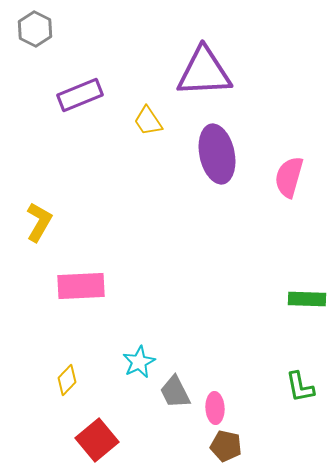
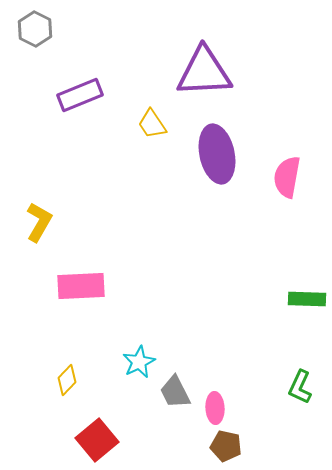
yellow trapezoid: moved 4 px right, 3 px down
pink semicircle: moved 2 px left; rotated 6 degrees counterclockwise
green L-shape: rotated 36 degrees clockwise
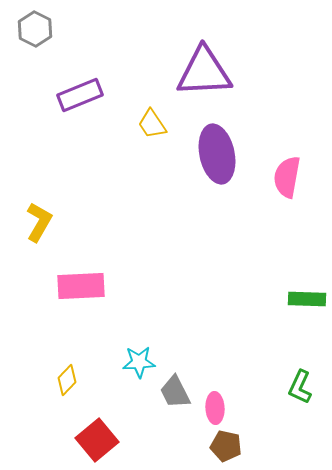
cyan star: rotated 24 degrees clockwise
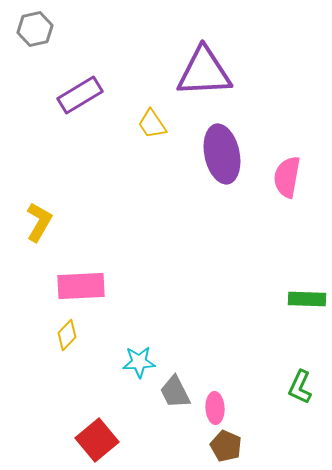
gray hexagon: rotated 20 degrees clockwise
purple rectangle: rotated 9 degrees counterclockwise
purple ellipse: moved 5 px right
yellow diamond: moved 45 px up
brown pentagon: rotated 12 degrees clockwise
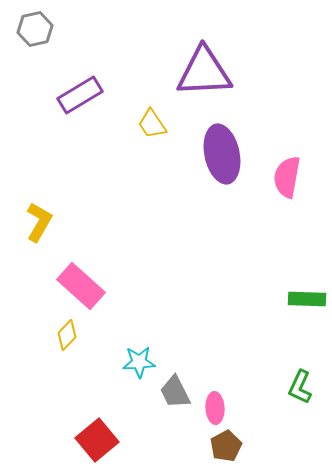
pink rectangle: rotated 45 degrees clockwise
brown pentagon: rotated 20 degrees clockwise
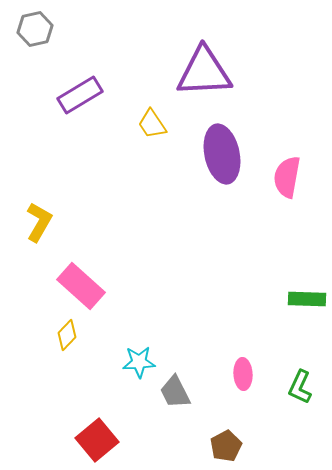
pink ellipse: moved 28 px right, 34 px up
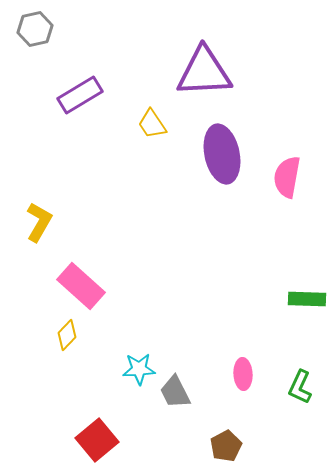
cyan star: moved 7 px down
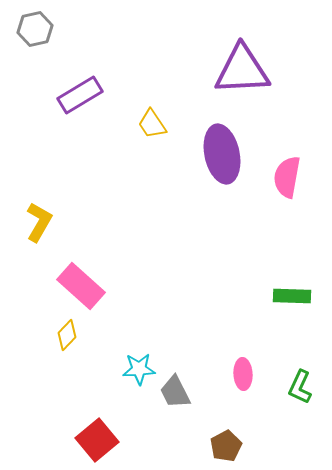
purple triangle: moved 38 px right, 2 px up
green rectangle: moved 15 px left, 3 px up
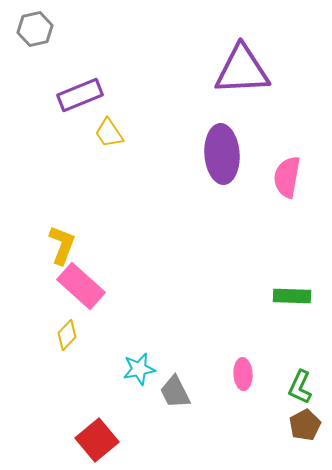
purple rectangle: rotated 9 degrees clockwise
yellow trapezoid: moved 43 px left, 9 px down
purple ellipse: rotated 8 degrees clockwise
yellow L-shape: moved 23 px right, 23 px down; rotated 9 degrees counterclockwise
cyan star: rotated 8 degrees counterclockwise
brown pentagon: moved 79 px right, 21 px up
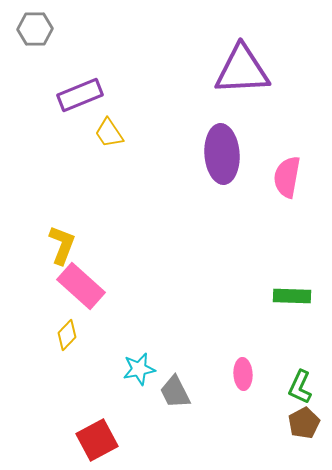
gray hexagon: rotated 12 degrees clockwise
brown pentagon: moved 1 px left, 2 px up
red square: rotated 12 degrees clockwise
